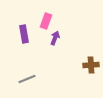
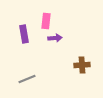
pink rectangle: rotated 14 degrees counterclockwise
purple arrow: rotated 64 degrees clockwise
brown cross: moved 9 px left
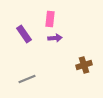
pink rectangle: moved 4 px right, 2 px up
purple rectangle: rotated 24 degrees counterclockwise
brown cross: moved 2 px right; rotated 14 degrees counterclockwise
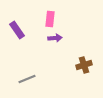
purple rectangle: moved 7 px left, 4 px up
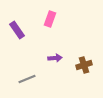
pink rectangle: rotated 14 degrees clockwise
purple arrow: moved 20 px down
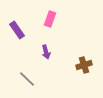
purple arrow: moved 9 px left, 6 px up; rotated 80 degrees clockwise
gray line: rotated 66 degrees clockwise
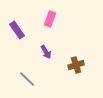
purple arrow: rotated 16 degrees counterclockwise
brown cross: moved 8 px left
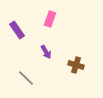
brown cross: rotated 35 degrees clockwise
gray line: moved 1 px left, 1 px up
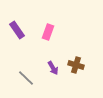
pink rectangle: moved 2 px left, 13 px down
purple arrow: moved 7 px right, 16 px down
